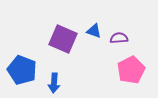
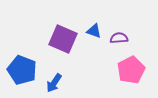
blue arrow: rotated 30 degrees clockwise
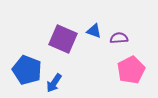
blue pentagon: moved 5 px right
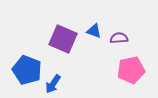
pink pentagon: rotated 16 degrees clockwise
blue arrow: moved 1 px left, 1 px down
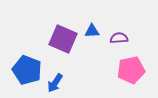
blue triangle: moved 2 px left; rotated 21 degrees counterclockwise
blue arrow: moved 2 px right, 1 px up
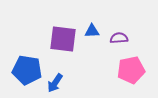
purple square: rotated 16 degrees counterclockwise
blue pentagon: rotated 12 degrees counterclockwise
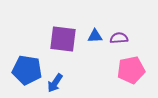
blue triangle: moved 3 px right, 5 px down
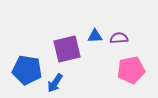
purple square: moved 4 px right, 10 px down; rotated 20 degrees counterclockwise
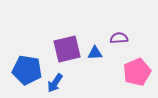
blue triangle: moved 17 px down
pink pentagon: moved 6 px right, 2 px down; rotated 12 degrees counterclockwise
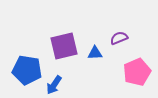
purple semicircle: rotated 18 degrees counterclockwise
purple square: moved 3 px left, 3 px up
blue arrow: moved 1 px left, 2 px down
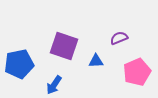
purple square: rotated 32 degrees clockwise
blue triangle: moved 1 px right, 8 px down
blue pentagon: moved 8 px left, 6 px up; rotated 20 degrees counterclockwise
